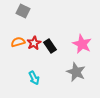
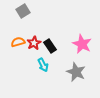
gray square: rotated 32 degrees clockwise
cyan arrow: moved 9 px right, 13 px up
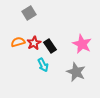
gray square: moved 6 px right, 2 px down
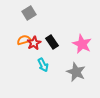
orange semicircle: moved 6 px right, 2 px up
black rectangle: moved 2 px right, 4 px up
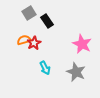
black rectangle: moved 5 px left, 21 px up
cyan arrow: moved 2 px right, 3 px down
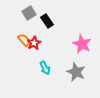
orange semicircle: rotated 64 degrees clockwise
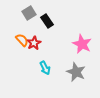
orange semicircle: moved 2 px left
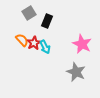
black rectangle: rotated 56 degrees clockwise
cyan arrow: moved 21 px up
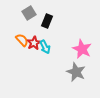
pink star: moved 5 px down
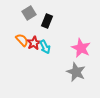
pink star: moved 1 px left, 1 px up
